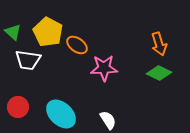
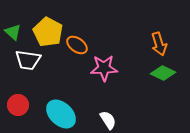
green diamond: moved 4 px right
red circle: moved 2 px up
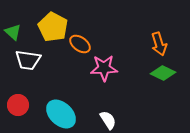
yellow pentagon: moved 5 px right, 5 px up
orange ellipse: moved 3 px right, 1 px up
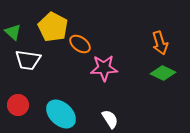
orange arrow: moved 1 px right, 1 px up
white semicircle: moved 2 px right, 1 px up
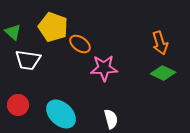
yellow pentagon: rotated 8 degrees counterclockwise
white semicircle: moved 1 px right; rotated 18 degrees clockwise
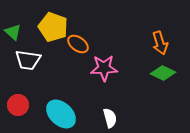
orange ellipse: moved 2 px left
white semicircle: moved 1 px left, 1 px up
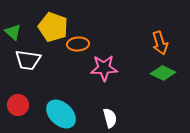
orange ellipse: rotated 40 degrees counterclockwise
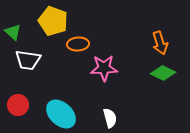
yellow pentagon: moved 6 px up
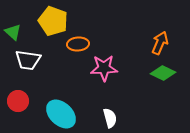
orange arrow: rotated 140 degrees counterclockwise
red circle: moved 4 px up
